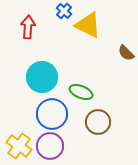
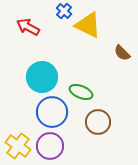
red arrow: rotated 65 degrees counterclockwise
brown semicircle: moved 4 px left
blue circle: moved 2 px up
yellow cross: moved 1 px left
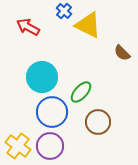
green ellipse: rotated 70 degrees counterclockwise
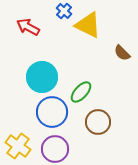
purple circle: moved 5 px right, 3 px down
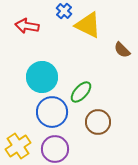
red arrow: moved 1 px left, 1 px up; rotated 20 degrees counterclockwise
brown semicircle: moved 3 px up
yellow cross: rotated 20 degrees clockwise
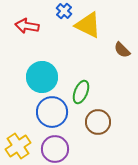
green ellipse: rotated 20 degrees counterclockwise
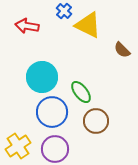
green ellipse: rotated 60 degrees counterclockwise
brown circle: moved 2 px left, 1 px up
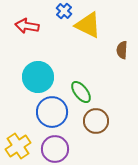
brown semicircle: rotated 48 degrees clockwise
cyan circle: moved 4 px left
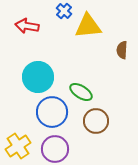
yellow triangle: moved 1 px down; rotated 32 degrees counterclockwise
green ellipse: rotated 20 degrees counterclockwise
